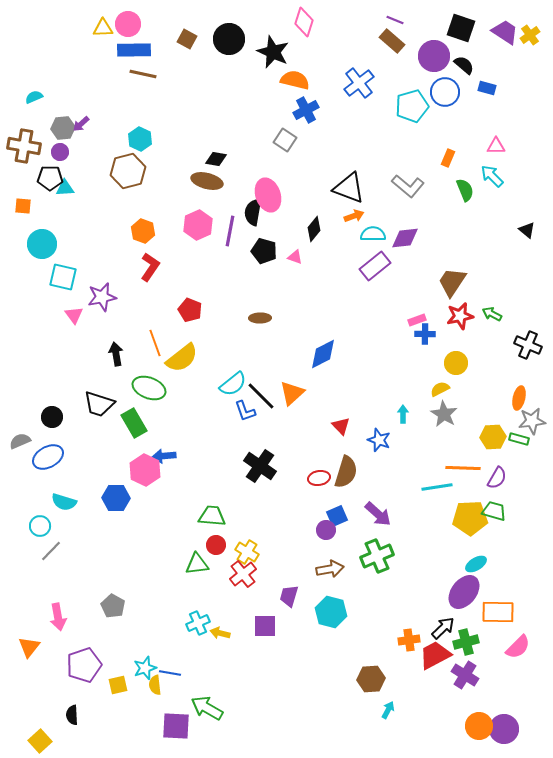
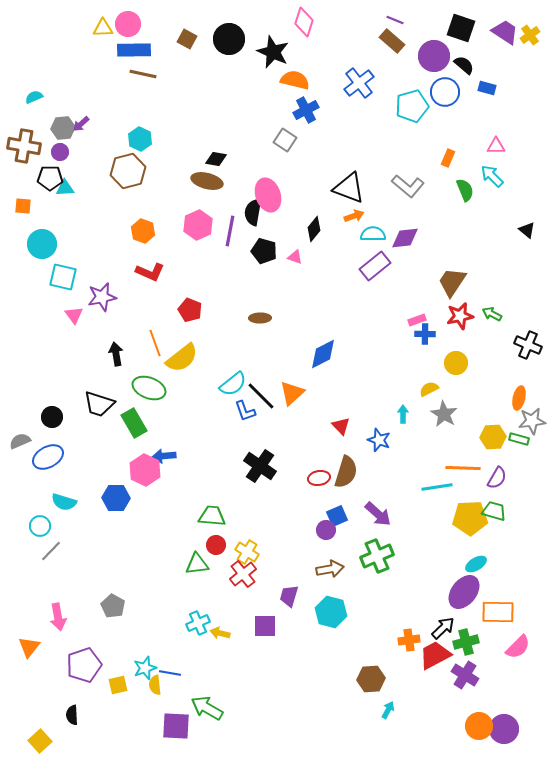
red L-shape at (150, 267): moved 5 px down; rotated 80 degrees clockwise
yellow semicircle at (440, 389): moved 11 px left
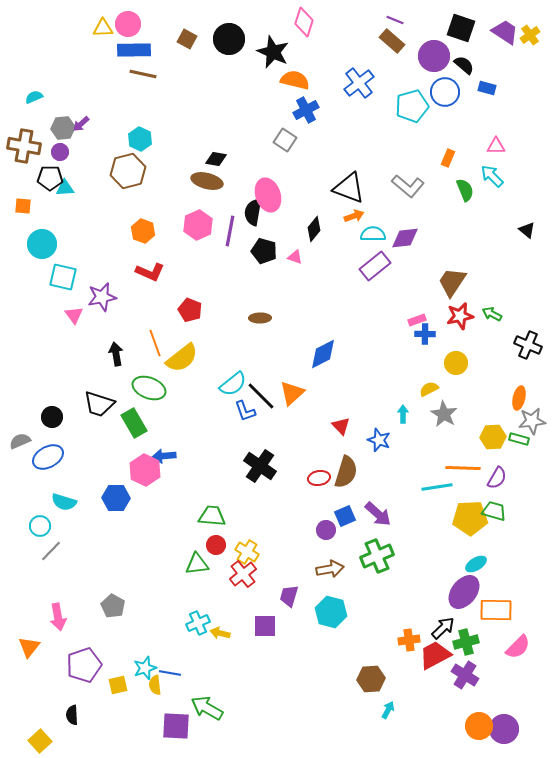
blue square at (337, 516): moved 8 px right
orange rectangle at (498, 612): moved 2 px left, 2 px up
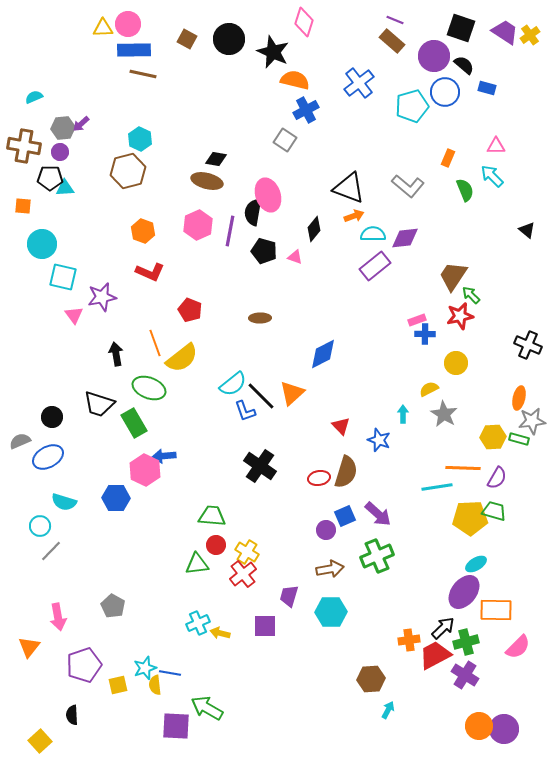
brown trapezoid at (452, 282): moved 1 px right, 6 px up
green arrow at (492, 314): moved 21 px left, 19 px up; rotated 18 degrees clockwise
cyan hexagon at (331, 612): rotated 16 degrees counterclockwise
